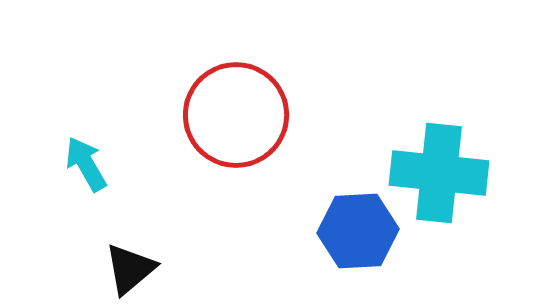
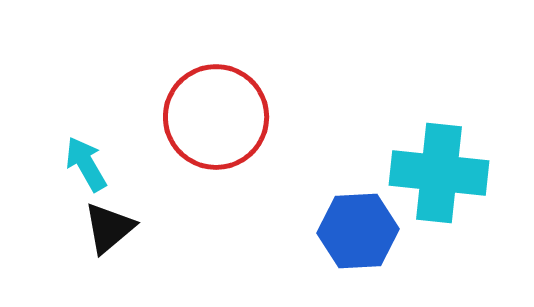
red circle: moved 20 px left, 2 px down
black triangle: moved 21 px left, 41 px up
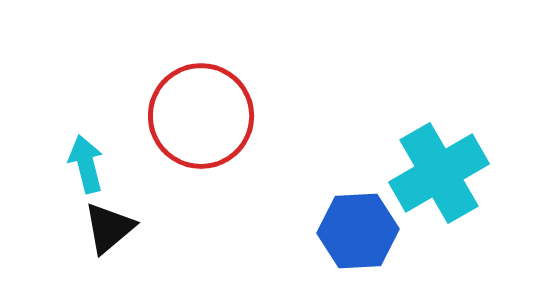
red circle: moved 15 px left, 1 px up
cyan arrow: rotated 16 degrees clockwise
cyan cross: rotated 36 degrees counterclockwise
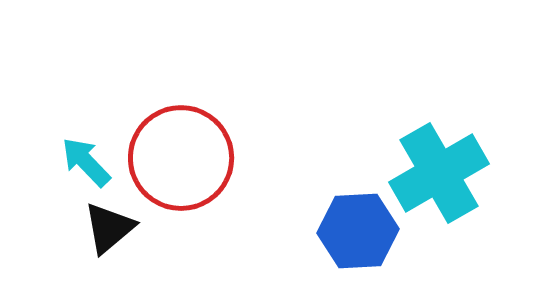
red circle: moved 20 px left, 42 px down
cyan arrow: moved 2 px up; rotated 30 degrees counterclockwise
